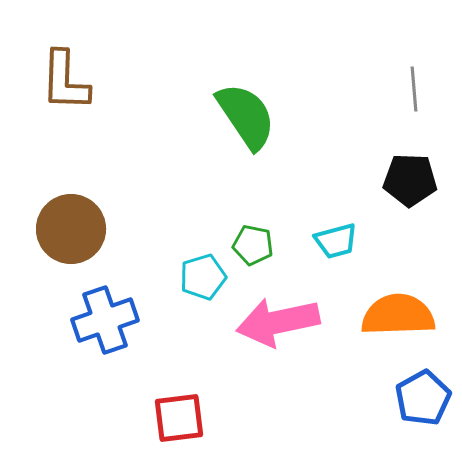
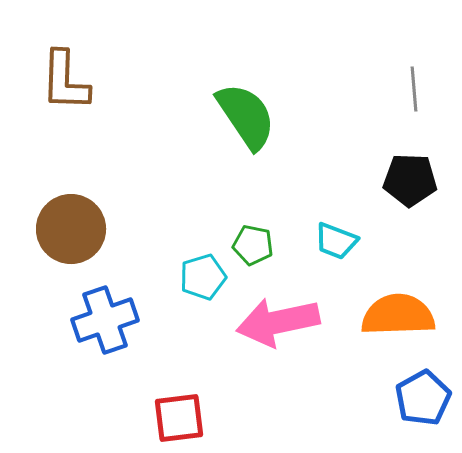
cyan trapezoid: rotated 36 degrees clockwise
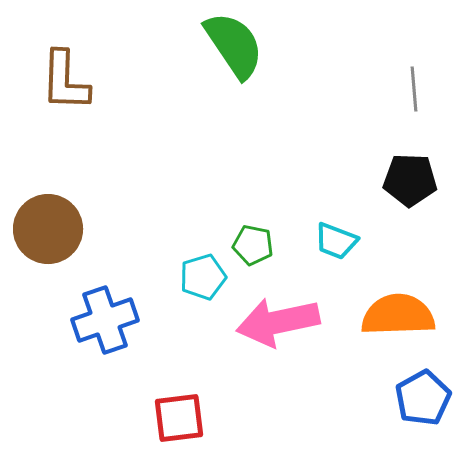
green semicircle: moved 12 px left, 71 px up
brown circle: moved 23 px left
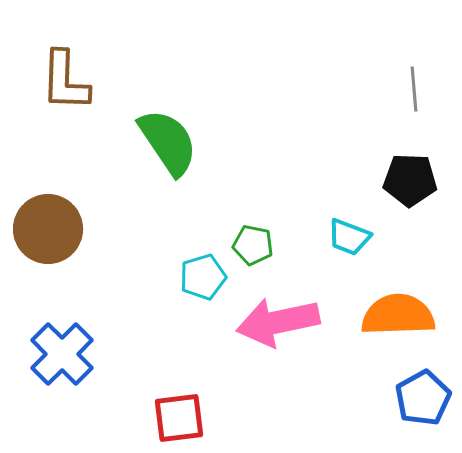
green semicircle: moved 66 px left, 97 px down
cyan trapezoid: moved 13 px right, 4 px up
blue cross: moved 43 px left, 34 px down; rotated 26 degrees counterclockwise
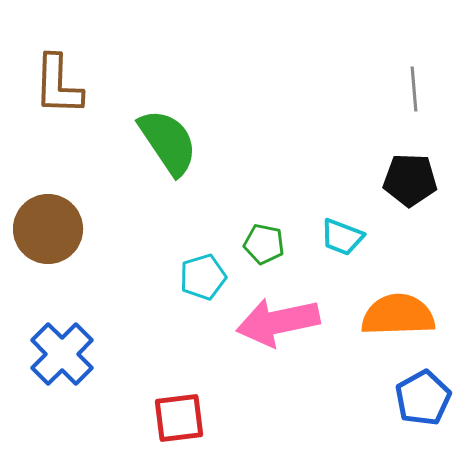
brown L-shape: moved 7 px left, 4 px down
cyan trapezoid: moved 7 px left
green pentagon: moved 11 px right, 1 px up
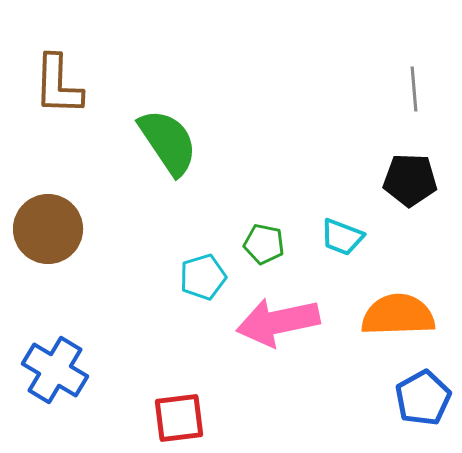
blue cross: moved 7 px left, 16 px down; rotated 14 degrees counterclockwise
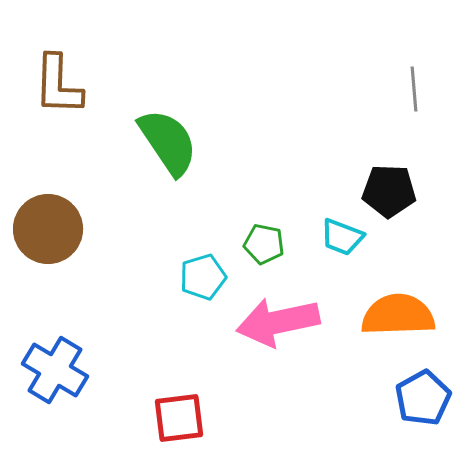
black pentagon: moved 21 px left, 11 px down
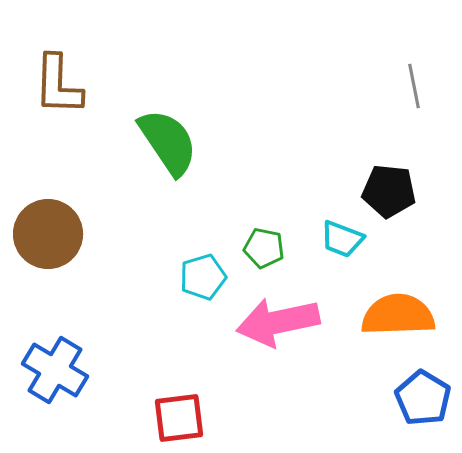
gray line: moved 3 px up; rotated 6 degrees counterclockwise
black pentagon: rotated 4 degrees clockwise
brown circle: moved 5 px down
cyan trapezoid: moved 2 px down
green pentagon: moved 4 px down
blue pentagon: rotated 12 degrees counterclockwise
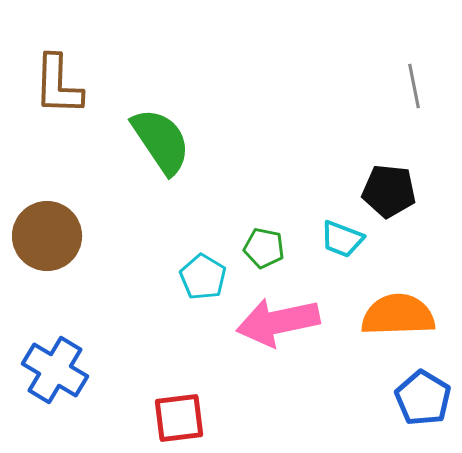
green semicircle: moved 7 px left, 1 px up
brown circle: moved 1 px left, 2 px down
cyan pentagon: rotated 24 degrees counterclockwise
